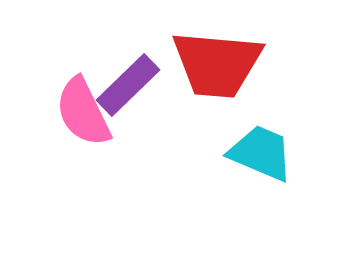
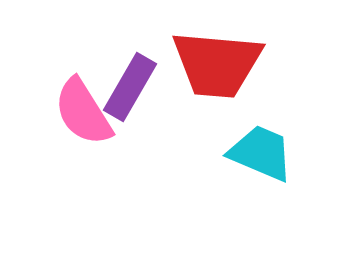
purple rectangle: moved 2 px right, 2 px down; rotated 16 degrees counterclockwise
pink semicircle: rotated 6 degrees counterclockwise
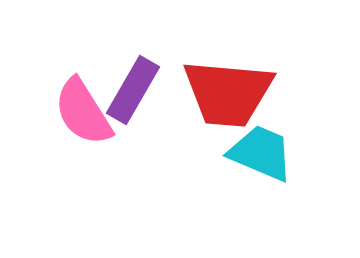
red trapezoid: moved 11 px right, 29 px down
purple rectangle: moved 3 px right, 3 px down
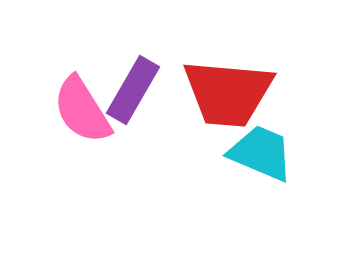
pink semicircle: moved 1 px left, 2 px up
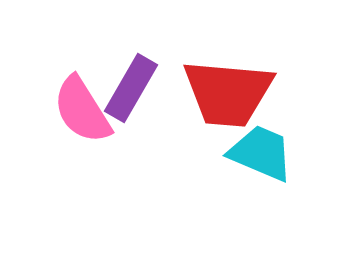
purple rectangle: moved 2 px left, 2 px up
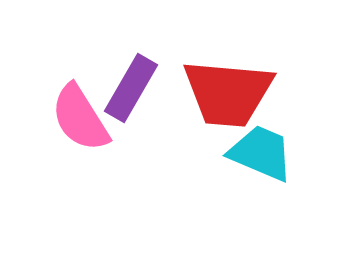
pink semicircle: moved 2 px left, 8 px down
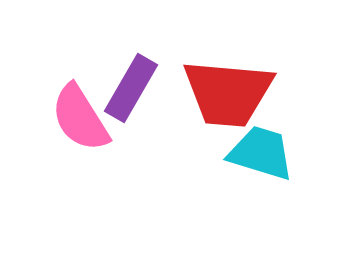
cyan trapezoid: rotated 6 degrees counterclockwise
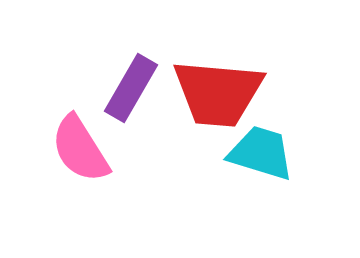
red trapezoid: moved 10 px left
pink semicircle: moved 31 px down
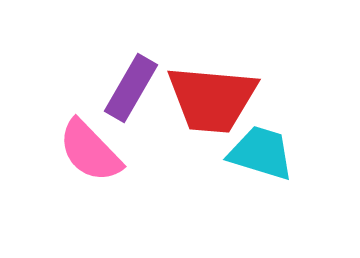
red trapezoid: moved 6 px left, 6 px down
pink semicircle: moved 10 px right, 2 px down; rotated 12 degrees counterclockwise
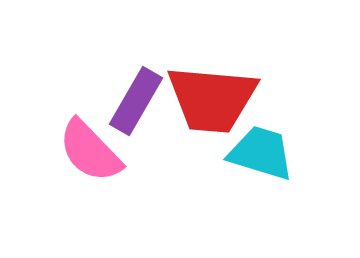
purple rectangle: moved 5 px right, 13 px down
